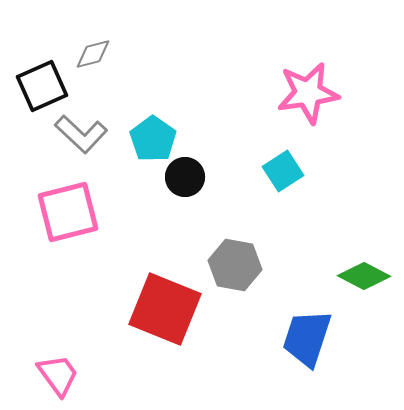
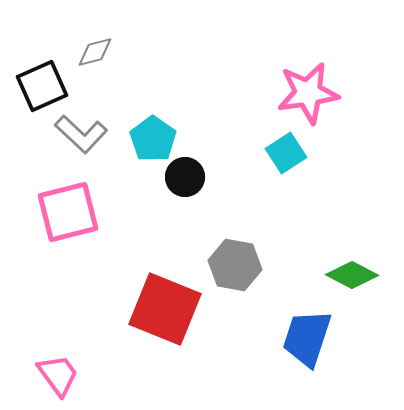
gray diamond: moved 2 px right, 2 px up
cyan square: moved 3 px right, 18 px up
green diamond: moved 12 px left, 1 px up
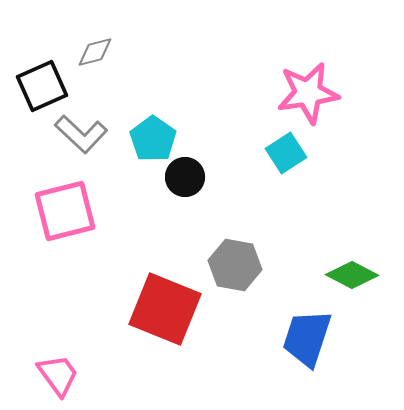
pink square: moved 3 px left, 1 px up
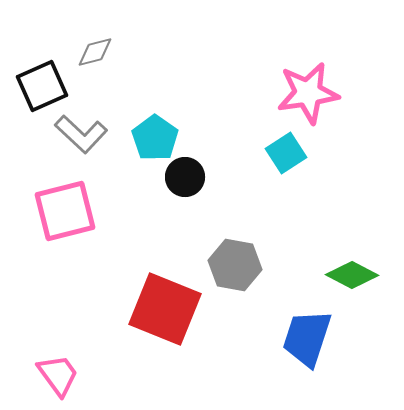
cyan pentagon: moved 2 px right, 1 px up
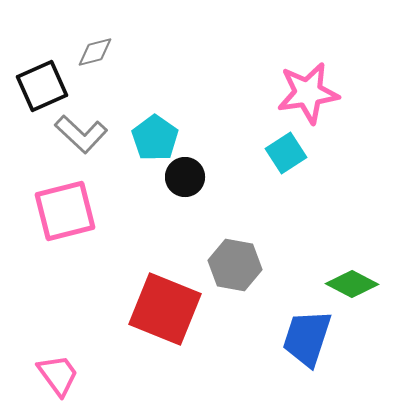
green diamond: moved 9 px down
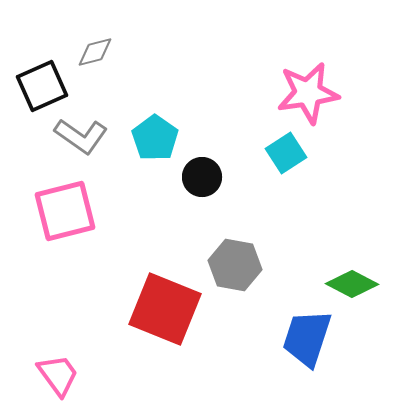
gray L-shape: moved 2 px down; rotated 8 degrees counterclockwise
black circle: moved 17 px right
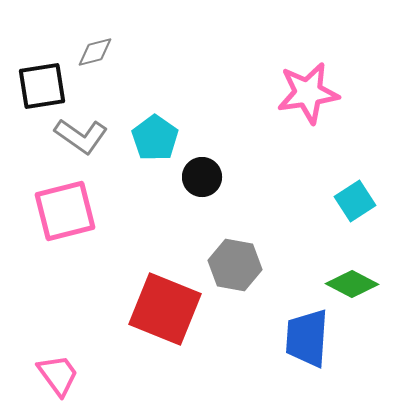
black square: rotated 15 degrees clockwise
cyan square: moved 69 px right, 48 px down
blue trapezoid: rotated 14 degrees counterclockwise
